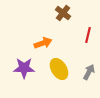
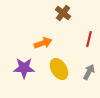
red line: moved 1 px right, 4 px down
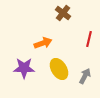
gray arrow: moved 4 px left, 4 px down
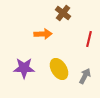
orange arrow: moved 9 px up; rotated 18 degrees clockwise
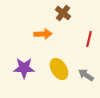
gray arrow: moved 1 px right, 1 px up; rotated 84 degrees counterclockwise
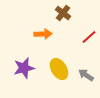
red line: moved 2 px up; rotated 35 degrees clockwise
purple star: rotated 15 degrees counterclockwise
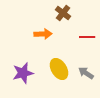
red line: moved 2 px left; rotated 42 degrees clockwise
purple star: moved 1 px left, 5 px down
gray arrow: moved 2 px up
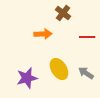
purple star: moved 4 px right, 5 px down
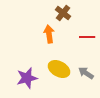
orange arrow: moved 6 px right; rotated 96 degrees counterclockwise
yellow ellipse: rotated 30 degrees counterclockwise
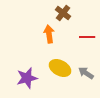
yellow ellipse: moved 1 px right, 1 px up
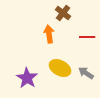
purple star: rotated 25 degrees counterclockwise
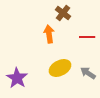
yellow ellipse: rotated 55 degrees counterclockwise
gray arrow: moved 2 px right
purple star: moved 10 px left
